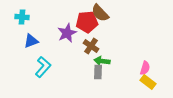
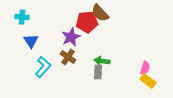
purple star: moved 4 px right, 4 px down
blue triangle: rotated 42 degrees counterclockwise
brown cross: moved 23 px left, 11 px down
yellow rectangle: moved 1 px up
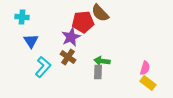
red pentagon: moved 4 px left
yellow rectangle: moved 2 px down
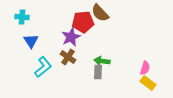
cyan L-shape: rotated 10 degrees clockwise
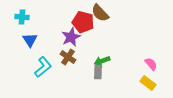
red pentagon: rotated 20 degrees clockwise
blue triangle: moved 1 px left, 1 px up
green arrow: rotated 28 degrees counterclockwise
pink semicircle: moved 6 px right, 4 px up; rotated 56 degrees counterclockwise
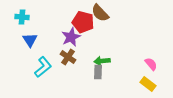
green arrow: rotated 14 degrees clockwise
yellow rectangle: moved 1 px down
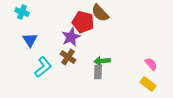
cyan cross: moved 5 px up; rotated 16 degrees clockwise
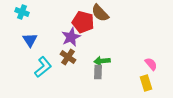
yellow rectangle: moved 2 px left, 1 px up; rotated 35 degrees clockwise
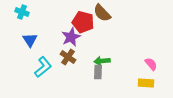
brown semicircle: moved 2 px right
yellow rectangle: rotated 70 degrees counterclockwise
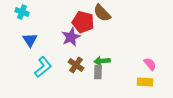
brown cross: moved 8 px right, 8 px down
pink semicircle: moved 1 px left
yellow rectangle: moved 1 px left, 1 px up
